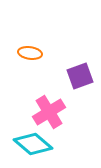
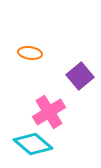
purple square: rotated 20 degrees counterclockwise
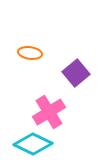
purple square: moved 4 px left, 3 px up
cyan diamond: rotated 15 degrees counterclockwise
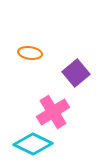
pink cross: moved 4 px right
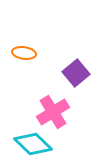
orange ellipse: moved 6 px left
cyan diamond: rotated 18 degrees clockwise
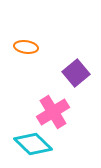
orange ellipse: moved 2 px right, 6 px up
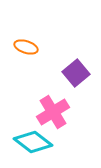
orange ellipse: rotated 10 degrees clockwise
cyan diamond: moved 2 px up; rotated 6 degrees counterclockwise
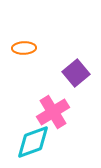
orange ellipse: moved 2 px left, 1 px down; rotated 20 degrees counterclockwise
cyan diamond: rotated 57 degrees counterclockwise
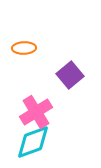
purple square: moved 6 px left, 2 px down
pink cross: moved 17 px left
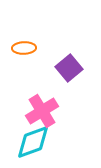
purple square: moved 1 px left, 7 px up
pink cross: moved 6 px right, 1 px up
